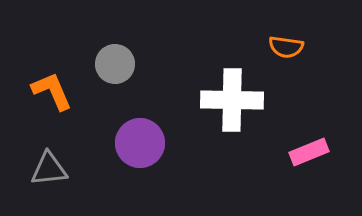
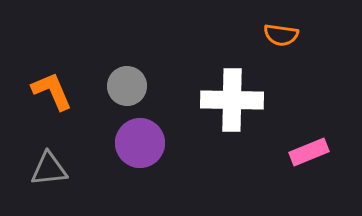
orange semicircle: moved 5 px left, 12 px up
gray circle: moved 12 px right, 22 px down
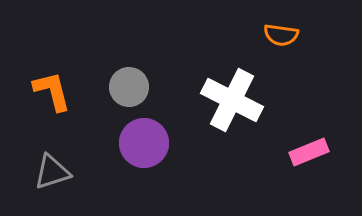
gray circle: moved 2 px right, 1 px down
orange L-shape: rotated 9 degrees clockwise
white cross: rotated 26 degrees clockwise
purple circle: moved 4 px right
gray triangle: moved 3 px right, 3 px down; rotated 12 degrees counterclockwise
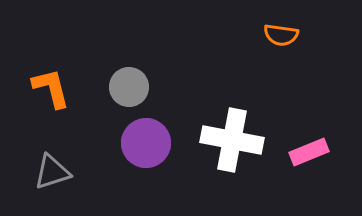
orange L-shape: moved 1 px left, 3 px up
white cross: moved 40 px down; rotated 16 degrees counterclockwise
purple circle: moved 2 px right
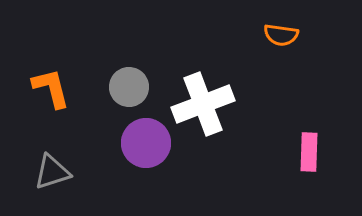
white cross: moved 29 px left, 36 px up; rotated 32 degrees counterclockwise
pink rectangle: rotated 66 degrees counterclockwise
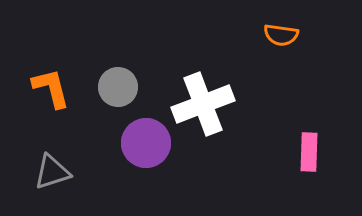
gray circle: moved 11 px left
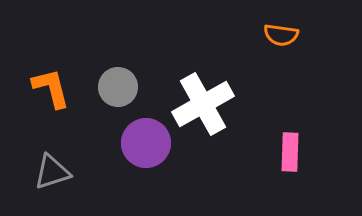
white cross: rotated 8 degrees counterclockwise
pink rectangle: moved 19 px left
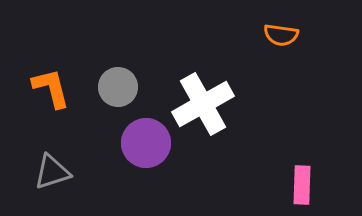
pink rectangle: moved 12 px right, 33 px down
